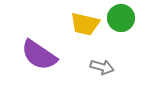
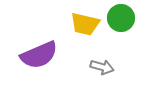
purple semicircle: rotated 57 degrees counterclockwise
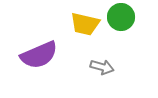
green circle: moved 1 px up
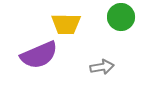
yellow trapezoid: moved 19 px left; rotated 12 degrees counterclockwise
gray arrow: rotated 25 degrees counterclockwise
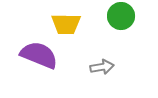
green circle: moved 1 px up
purple semicircle: rotated 135 degrees counterclockwise
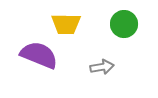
green circle: moved 3 px right, 8 px down
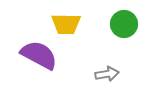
purple semicircle: rotated 6 degrees clockwise
gray arrow: moved 5 px right, 7 px down
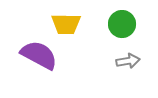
green circle: moved 2 px left
gray arrow: moved 21 px right, 13 px up
